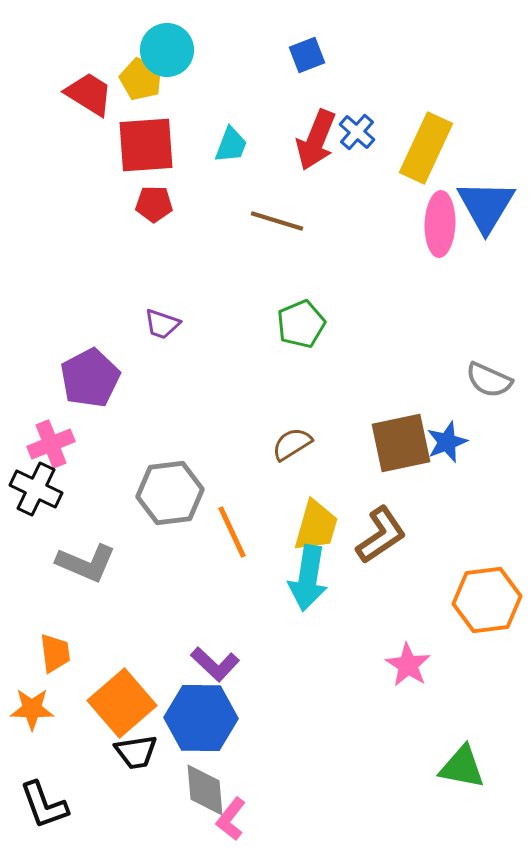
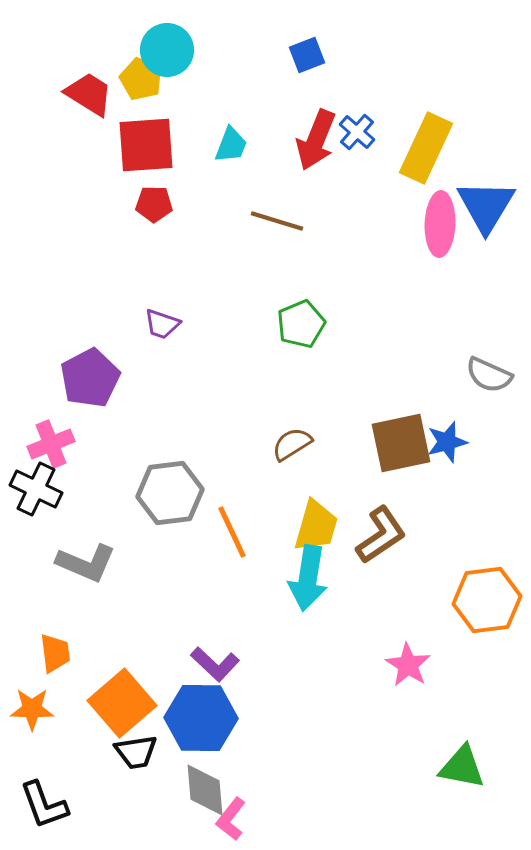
gray semicircle: moved 5 px up
blue star: rotated 6 degrees clockwise
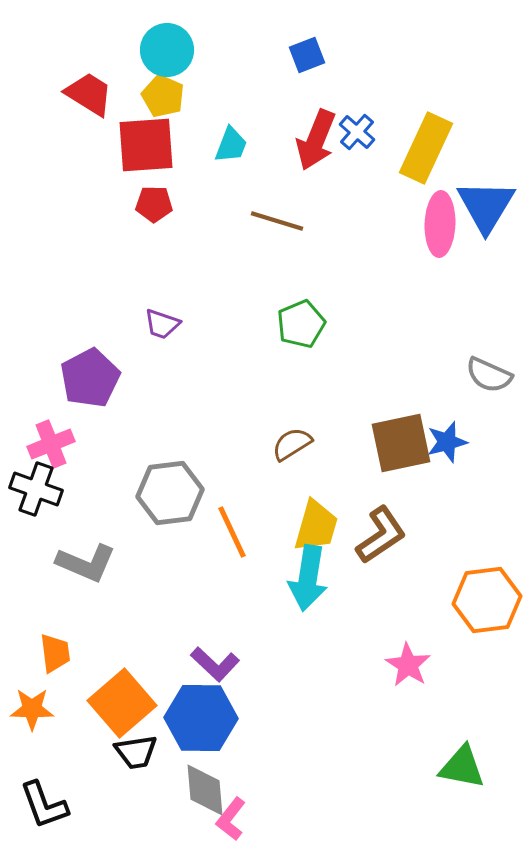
yellow pentagon: moved 22 px right, 17 px down
black cross: rotated 6 degrees counterclockwise
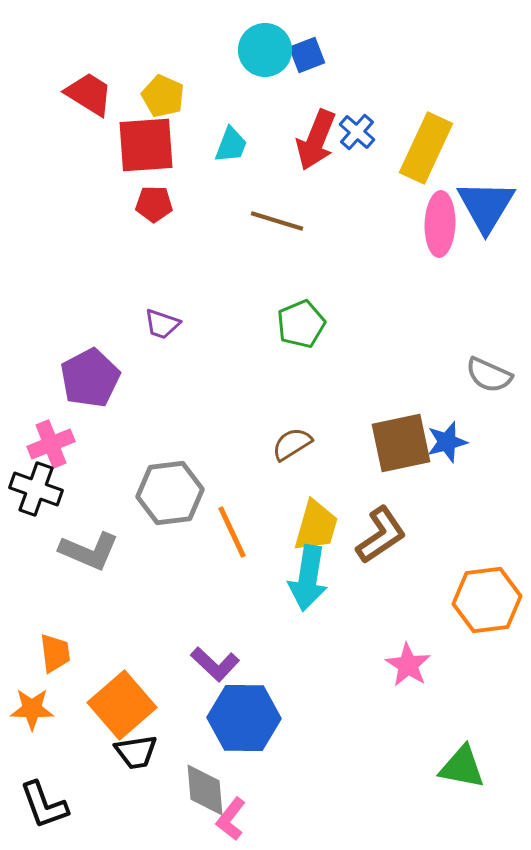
cyan circle: moved 98 px right
gray L-shape: moved 3 px right, 12 px up
orange square: moved 2 px down
blue hexagon: moved 43 px right
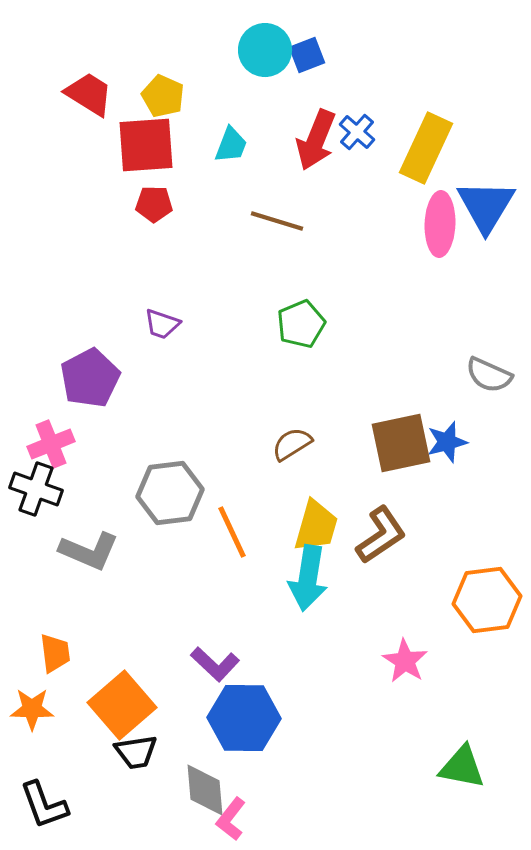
pink star: moved 3 px left, 4 px up
